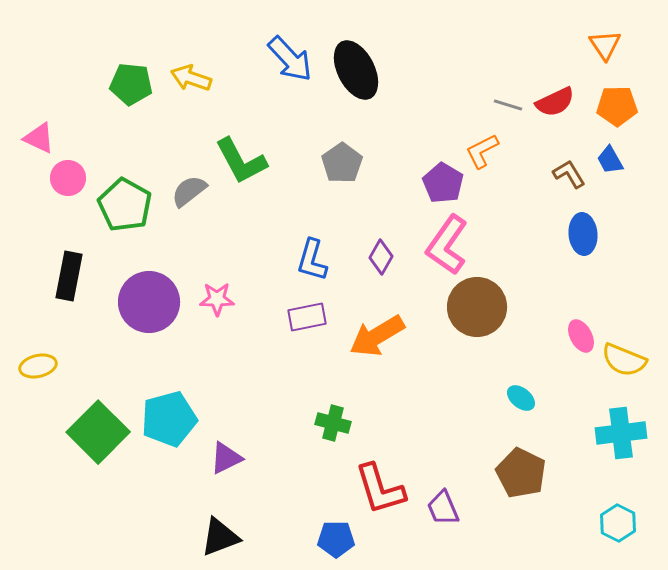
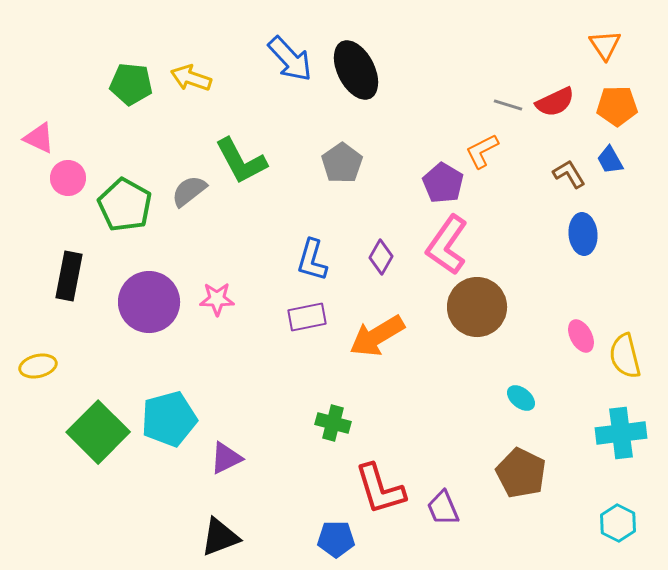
yellow semicircle at (624, 360): moved 1 px right, 4 px up; rotated 54 degrees clockwise
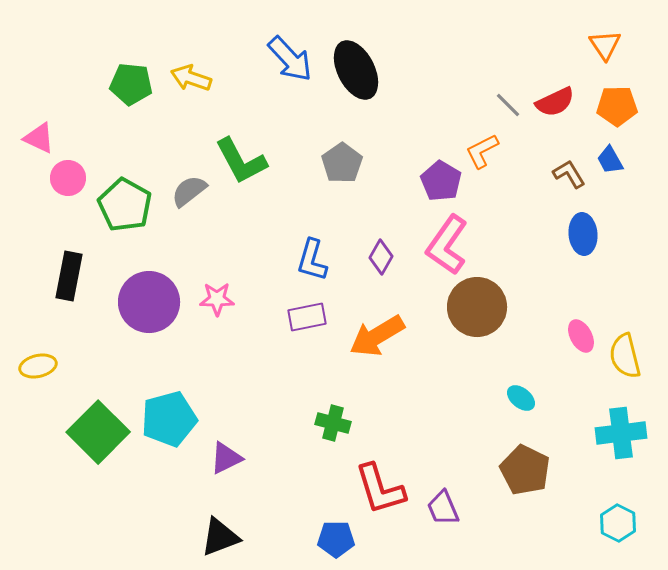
gray line at (508, 105): rotated 28 degrees clockwise
purple pentagon at (443, 183): moved 2 px left, 2 px up
brown pentagon at (521, 473): moved 4 px right, 3 px up
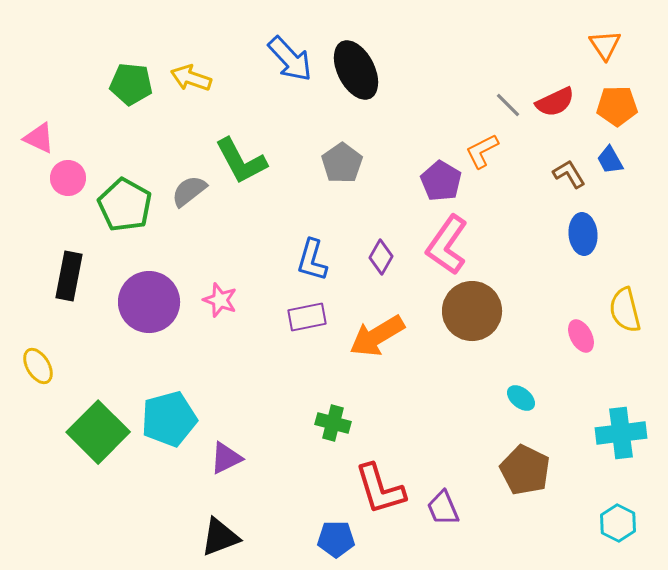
pink star at (217, 299): moved 3 px right, 1 px down; rotated 20 degrees clockwise
brown circle at (477, 307): moved 5 px left, 4 px down
yellow semicircle at (625, 356): moved 46 px up
yellow ellipse at (38, 366): rotated 72 degrees clockwise
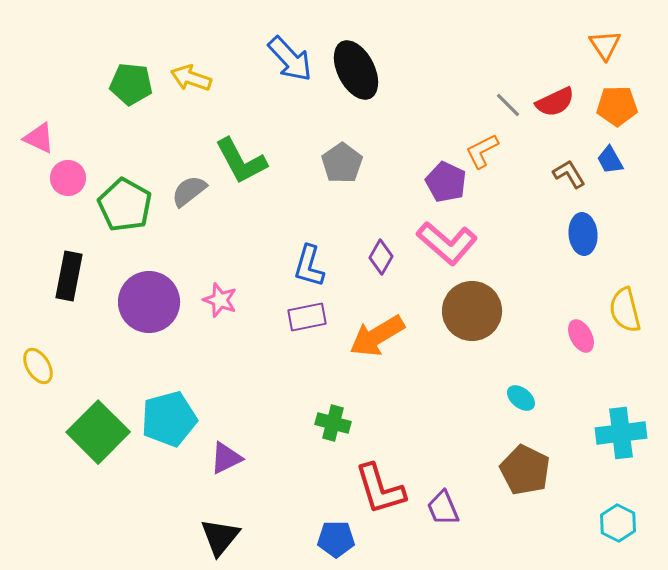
purple pentagon at (441, 181): moved 5 px right, 1 px down; rotated 6 degrees counterclockwise
pink L-shape at (447, 245): moved 2 px up; rotated 84 degrees counterclockwise
blue L-shape at (312, 260): moved 3 px left, 6 px down
black triangle at (220, 537): rotated 30 degrees counterclockwise
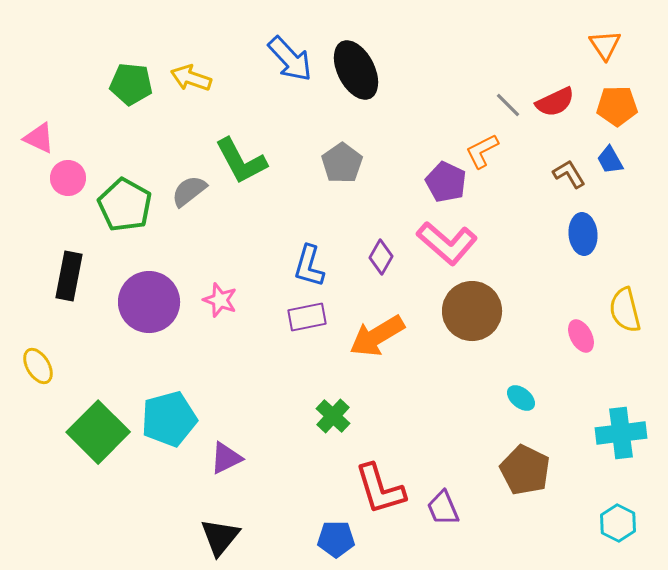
green cross at (333, 423): moved 7 px up; rotated 28 degrees clockwise
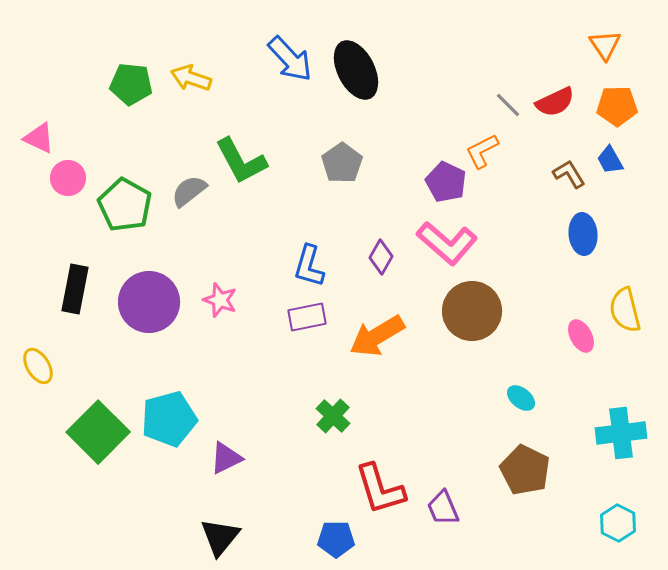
black rectangle at (69, 276): moved 6 px right, 13 px down
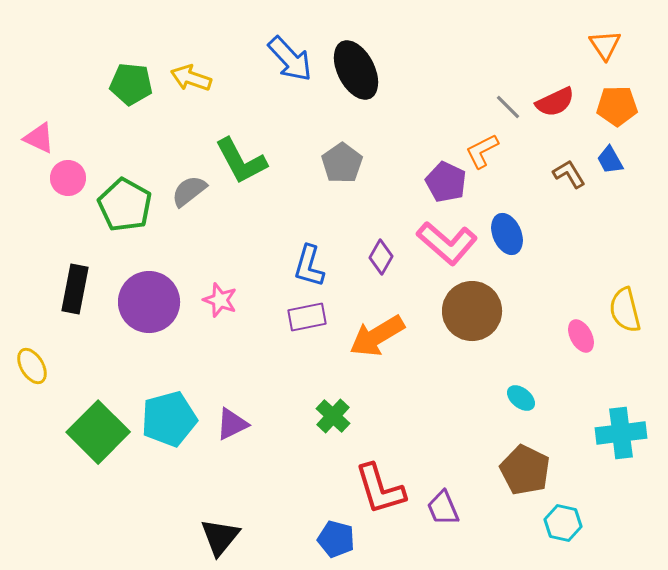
gray line at (508, 105): moved 2 px down
blue ellipse at (583, 234): moved 76 px left; rotated 18 degrees counterclockwise
yellow ellipse at (38, 366): moved 6 px left
purple triangle at (226, 458): moved 6 px right, 34 px up
cyan hexagon at (618, 523): moved 55 px left; rotated 15 degrees counterclockwise
blue pentagon at (336, 539): rotated 15 degrees clockwise
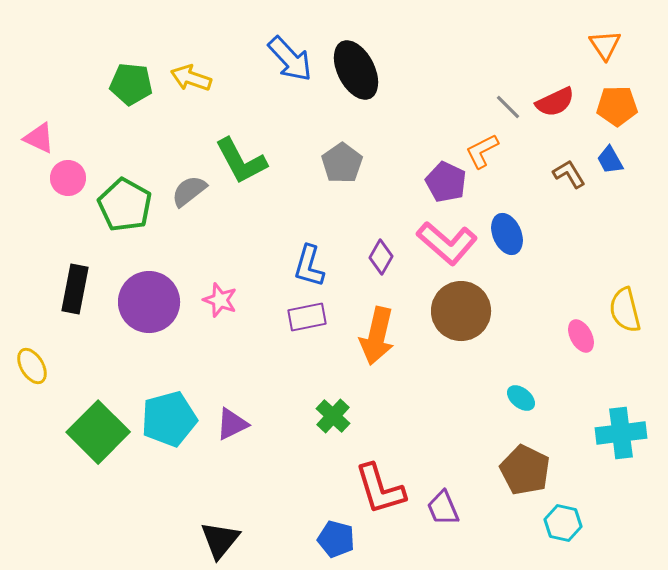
brown circle at (472, 311): moved 11 px left
orange arrow at (377, 336): rotated 46 degrees counterclockwise
black triangle at (220, 537): moved 3 px down
